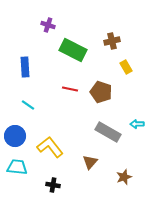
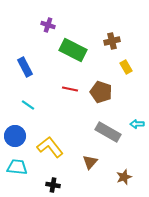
blue rectangle: rotated 24 degrees counterclockwise
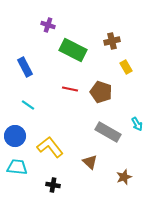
cyan arrow: rotated 120 degrees counterclockwise
brown triangle: rotated 28 degrees counterclockwise
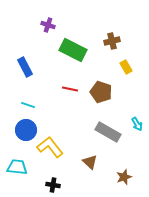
cyan line: rotated 16 degrees counterclockwise
blue circle: moved 11 px right, 6 px up
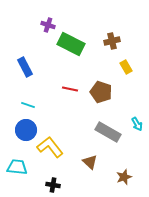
green rectangle: moved 2 px left, 6 px up
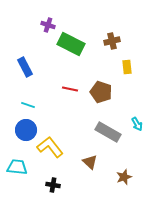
yellow rectangle: moved 1 px right; rotated 24 degrees clockwise
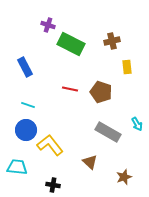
yellow L-shape: moved 2 px up
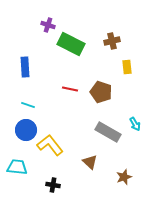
blue rectangle: rotated 24 degrees clockwise
cyan arrow: moved 2 px left
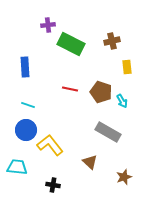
purple cross: rotated 24 degrees counterclockwise
cyan arrow: moved 13 px left, 23 px up
